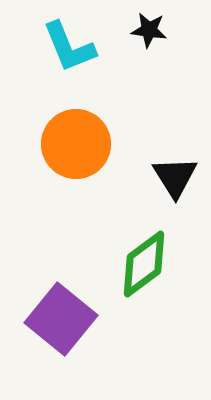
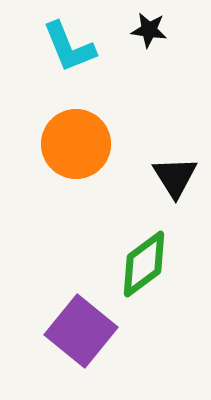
purple square: moved 20 px right, 12 px down
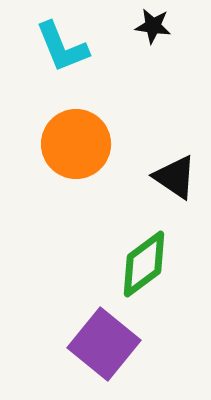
black star: moved 4 px right, 4 px up
cyan L-shape: moved 7 px left
black triangle: rotated 24 degrees counterclockwise
purple square: moved 23 px right, 13 px down
